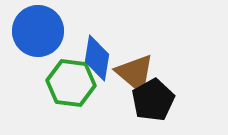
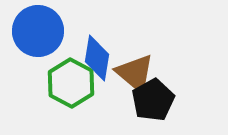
green hexagon: rotated 21 degrees clockwise
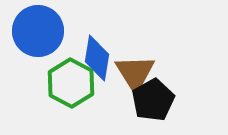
brown triangle: rotated 18 degrees clockwise
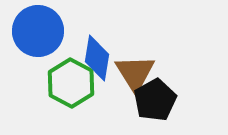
black pentagon: moved 2 px right
